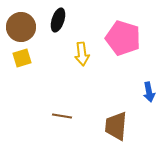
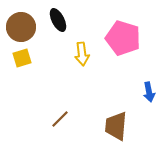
black ellipse: rotated 45 degrees counterclockwise
brown line: moved 2 px left, 3 px down; rotated 54 degrees counterclockwise
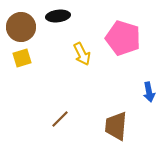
black ellipse: moved 4 px up; rotated 70 degrees counterclockwise
yellow arrow: rotated 20 degrees counterclockwise
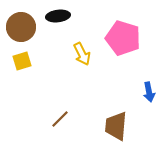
yellow square: moved 3 px down
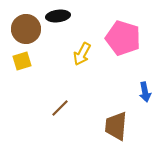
brown circle: moved 5 px right, 2 px down
yellow arrow: rotated 55 degrees clockwise
blue arrow: moved 4 px left
brown line: moved 11 px up
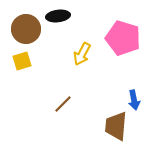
blue arrow: moved 11 px left, 8 px down
brown line: moved 3 px right, 4 px up
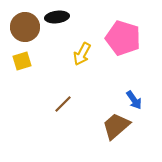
black ellipse: moved 1 px left, 1 px down
brown circle: moved 1 px left, 2 px up
blue arrow: rotated 24 degrees counterclockwise
brown trapezoid: rotated 44 degrees clockwise
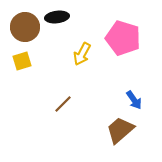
brown trapezoid: moved 4 px right, 4 px down
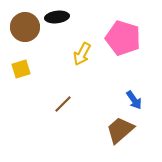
yellow square: moved 1 px left, 8 px down
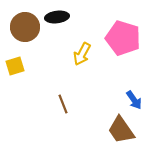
yellow square: moved 6 px left, 3 px up
brown line: rotated 66 degrees counterclockwise
brown trapezoid: moved 1 px right; rotated 84 degrees counterclockwise
